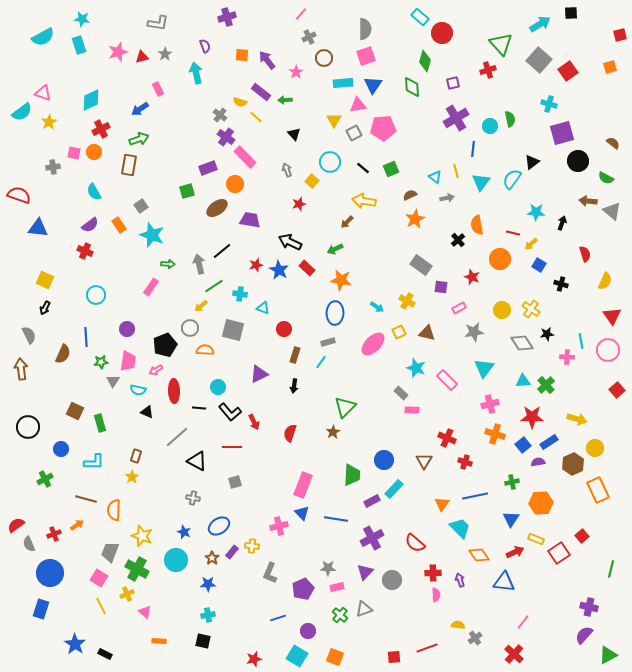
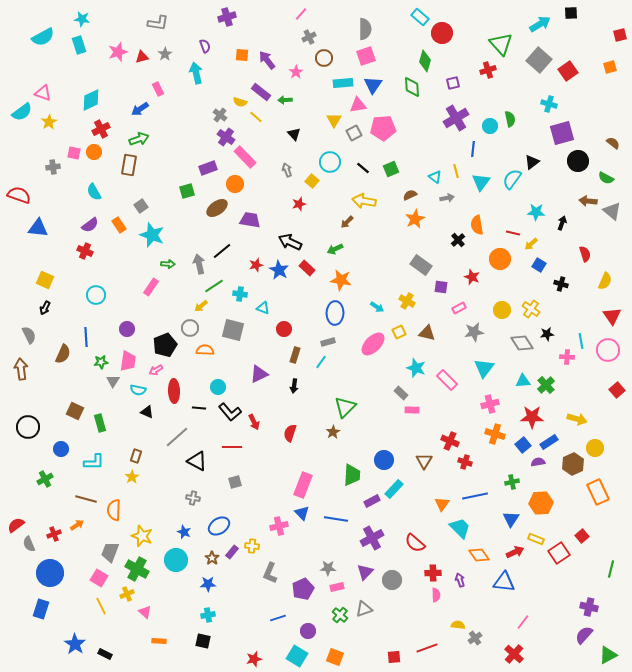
red cross at (447, 438): moved 3 px right, 3 px down
orange rectangle at (598, 490): moved 2 px down
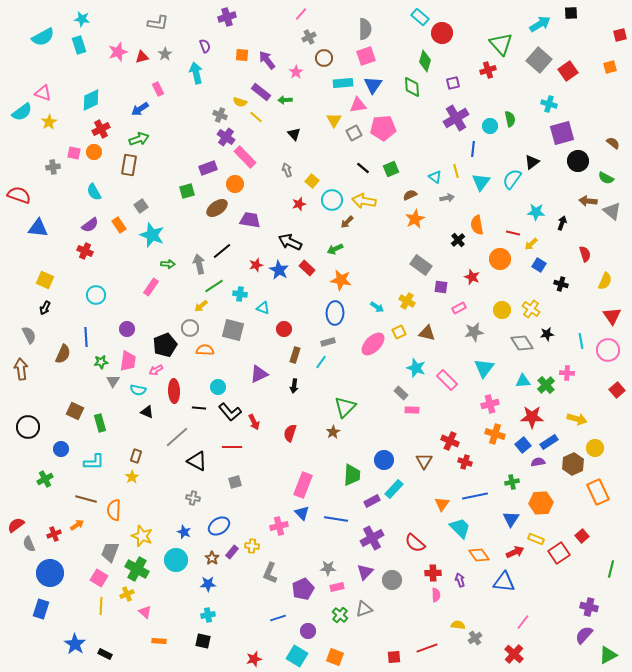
gray cross at (220, 115): rotated 16 degrees counterclockwise
cyan circle at (330, 162): moved 2 px right, 38 px down
pink cross at (567, 357): moved 16 px down
yellow line at (101, 606): rotated 30 degrees clockwise
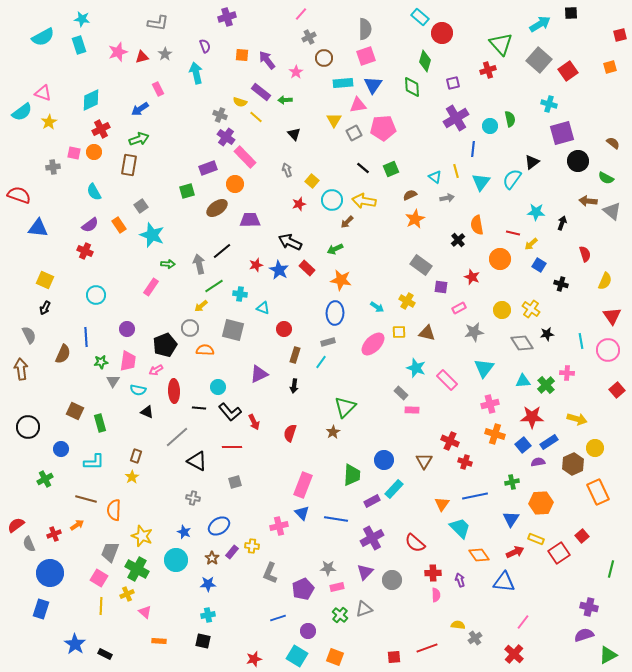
purple trapezoid at (250, 220): rotated 10 degrees counterclockwise
yellow square at (399, 332): rotated 24 degrees clockwise
purple semicircle at (584, 635): rotated 30 degrees clockwise
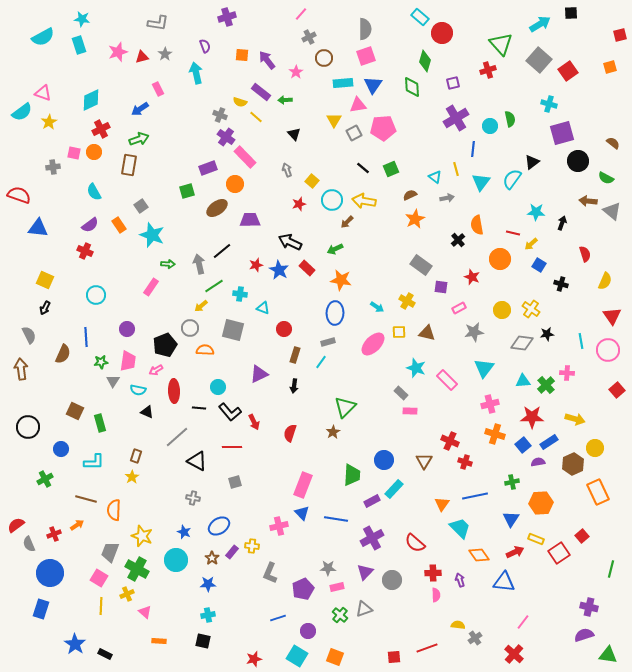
yellow line at (456, 171): moved 2 px up
gray diamond at (522, 343): rotated 50 degrees counterclockwise
pink rectangle at (412, 410): moved 2 px left, 1 px down
yellow arrow at (577, 419): moved 2 px left
green triangle at (608, 655): rotated 36 degrees clockwise
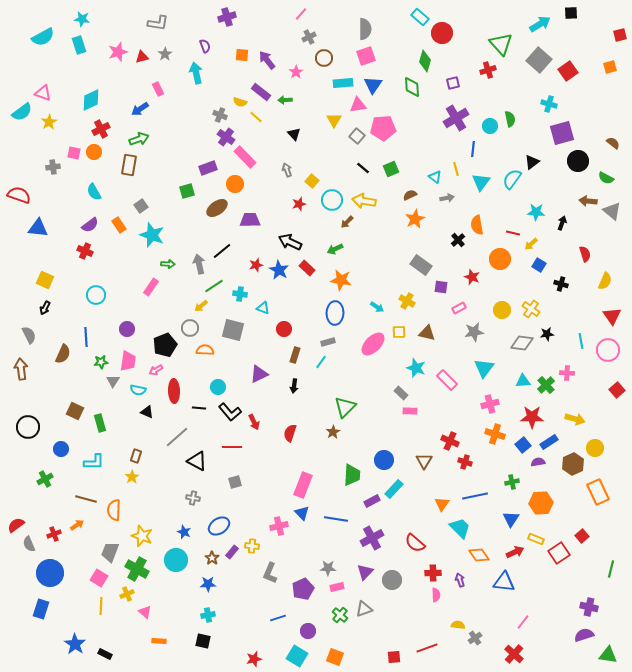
gray square at (354, 133): moved 3 px right, 3 px down; rotated 21 degrees counterclockwise
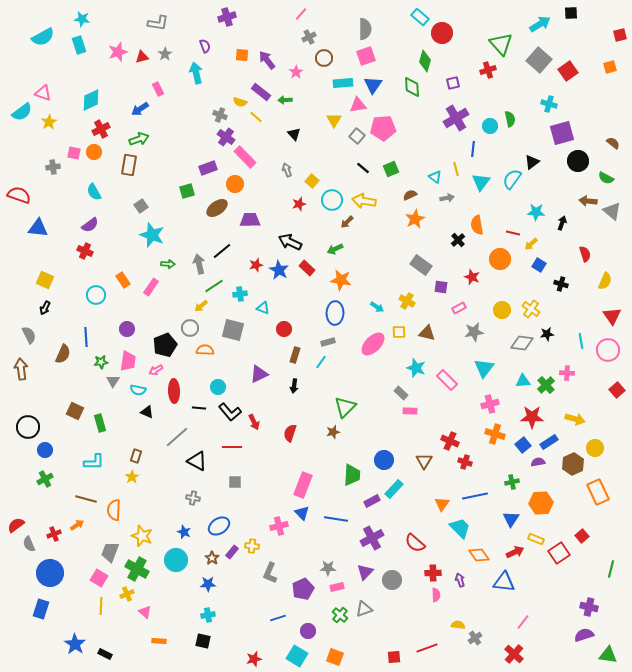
orange rectangle at (119, 225): moved 4 px right, 55 px down
cyan cross at (240, 294): rotated 16 degrees counterclockwise
brown star at (333, 432): rotated 16 degrees clockwise
blue circle at (61, 449): moved 16 px left, 1 px down
gray square at (235, 482): rotated 16 degrees clockwise
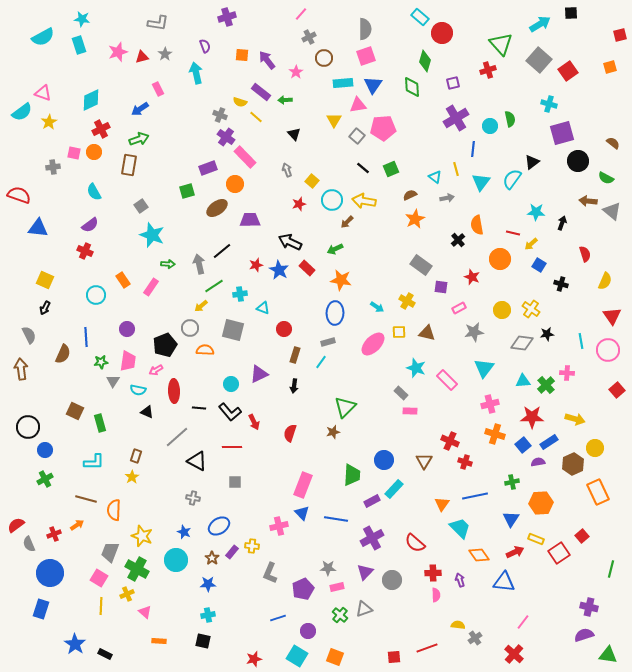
cyan circle at (218, 387): moved 13 px right, 3 px up
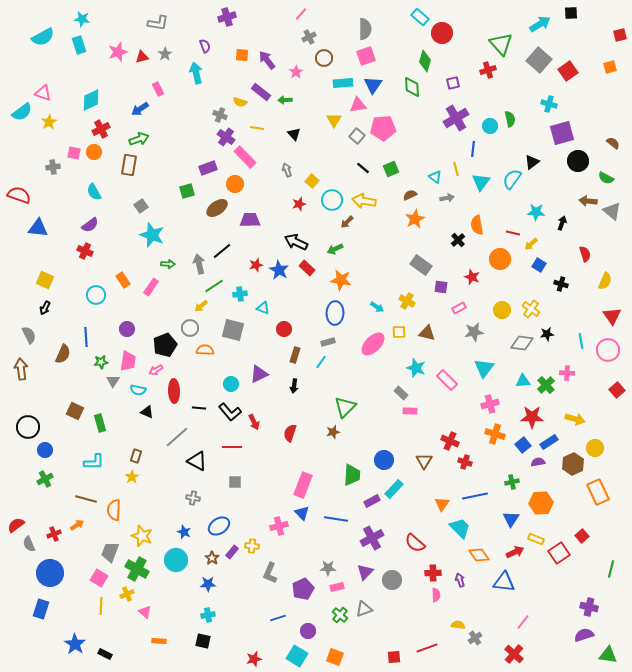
yellow line at (256, 117): moved 1 px right, 11 px down; rotated 32 degrees counterclockwise
black arrow at (290, 242): moved 6 px right
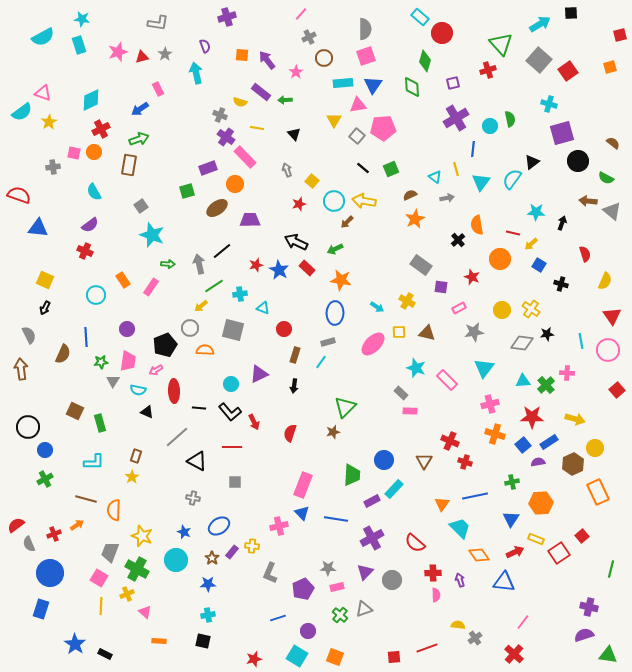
cyan circle at (332, 200): moved 2 px right, 1 px down
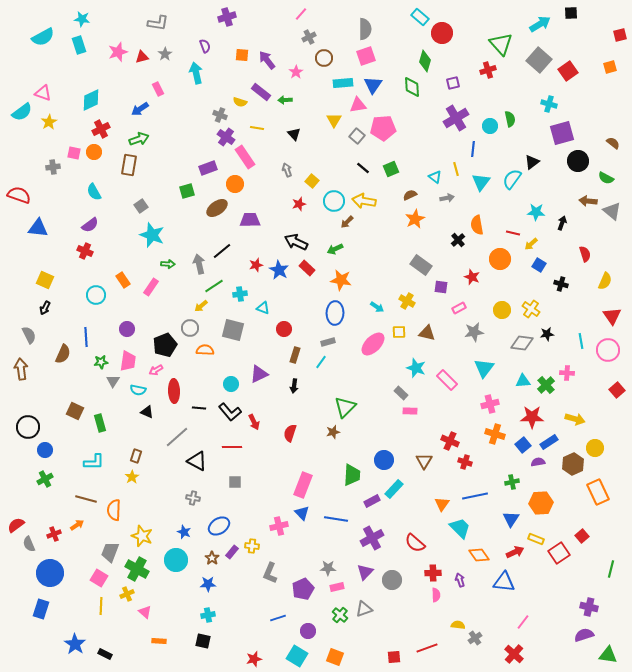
pink rectangle at (245, 157): rotated 10 degrees clockwise
